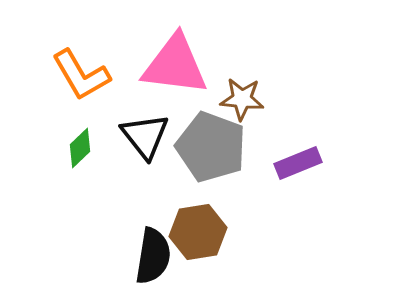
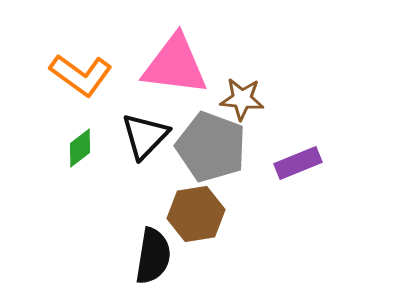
orange L-shape: rotated 24 degrees counterclockwise
black triangle: rotated 22 degrees clockwise
green diamond: rotated 6 degrees clockwise
brown hexagon: moved 2 px left, 18 px up
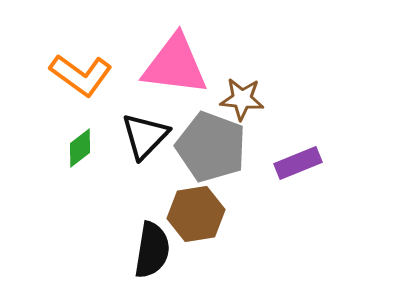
black semicircle: moved 1 px left, 6 px up
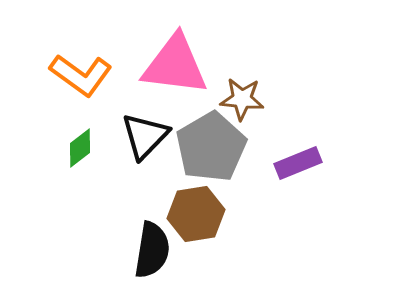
gray pentagon: rotated 22 degrees clockwise
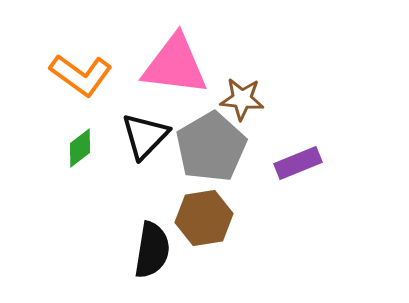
brown hexagon: moved 8 px right, 4 px down
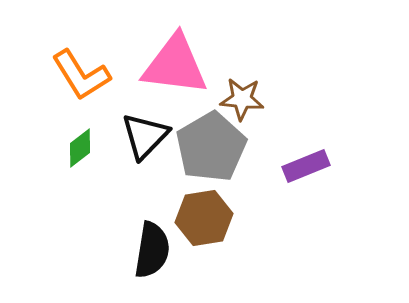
orange L-shape: rotated 22 degrees clockwise
purple rectangle: moved 8 px right, 3 px down
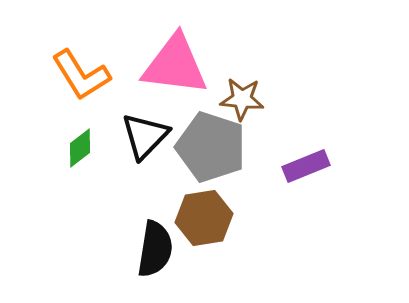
gray pentagon: rotated 24 degrees counterclockwise
black semicircle: moved 3 px right, 1 px up
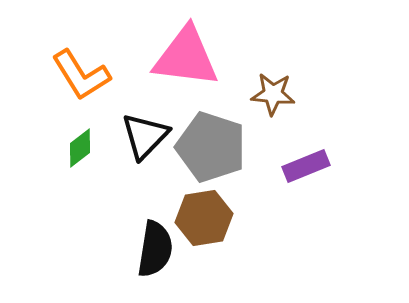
pink triangle: moved 11 px right, 8 px up
brown star: moved 31 px right, 5 px up
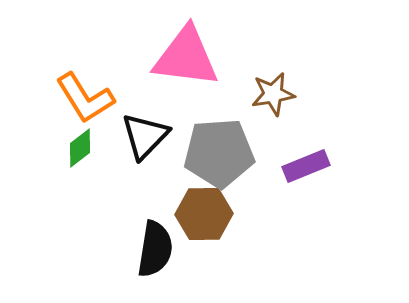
orange L-shape: moved 4 px right, 23 px down
brown star: rotated 15 degrees counterclockwise
gray pentagon: moved 8 px right, 6 px down; rotated 22 degrees counterclockwise
brown hexagon: moved 4 px up; rotated 8 degrees clockwise
